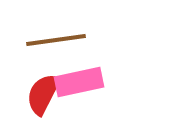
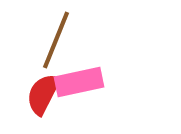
brown line: rotated 60 degrees counterclockwise
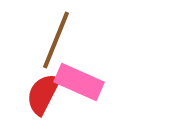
pink rectangle: rotated 36 degrees clockwise
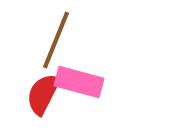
pink rectangle: rotated 9 degrees counterclockwise
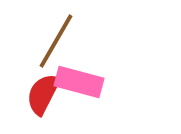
brown line: moved 1 px down; rotated 8 degrees clockwise
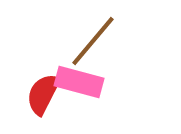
brown line: moved 37 px right; rotated 10 degrees clockwise
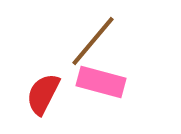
pink rectangle: moved 22 px right
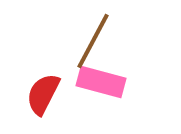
brown line: rotated 12 degrees counterclockwise
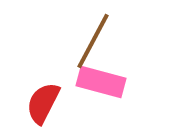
red semicircle: moved 9 px down
